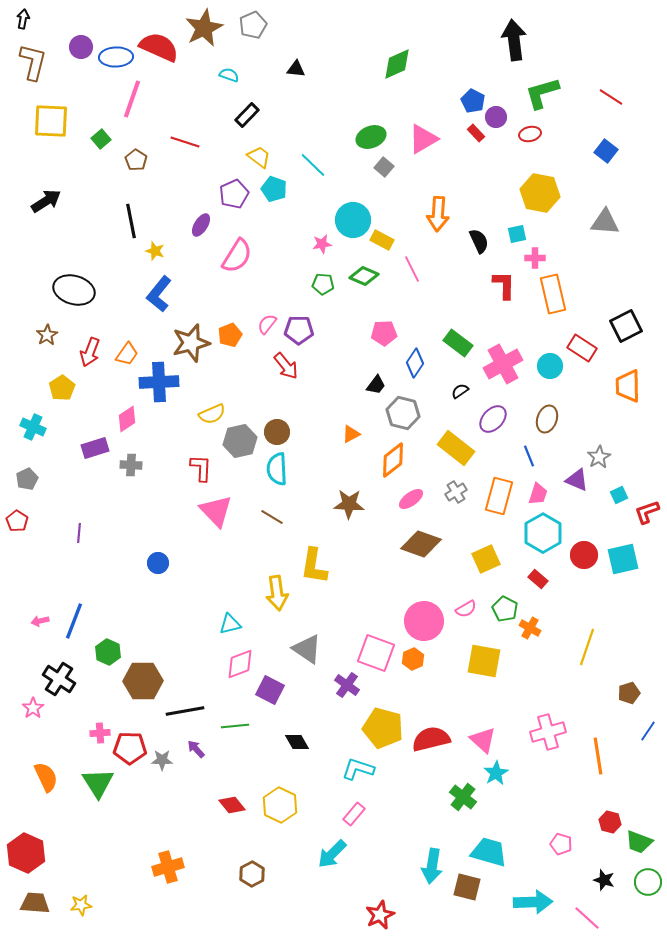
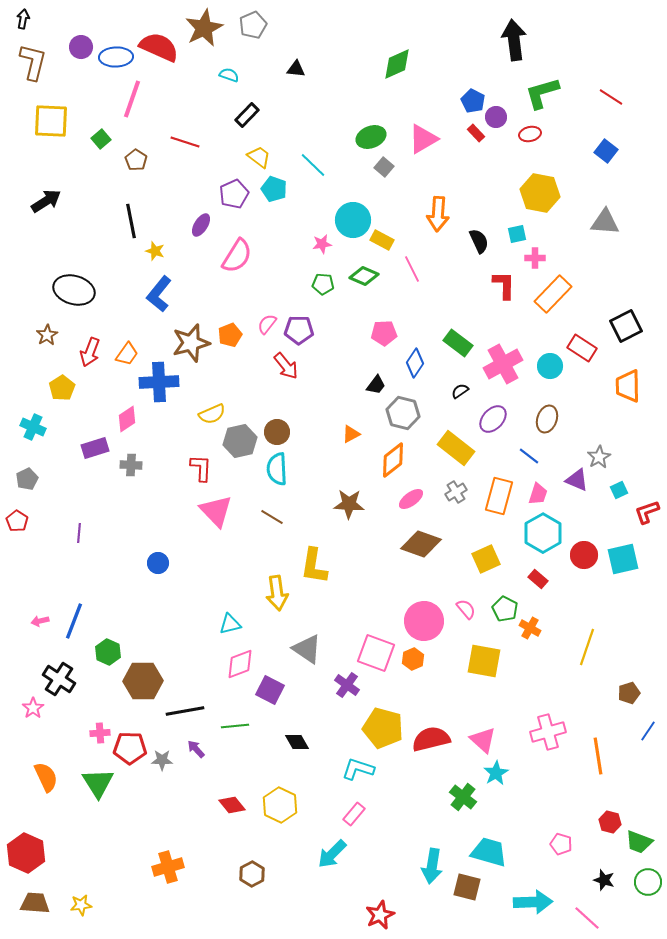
orange rectangle at (553, 294): rotated 57 degrees clockwise
blue line at (529, 456): rotated 30 degrees counterclockwise
cyan square at (619, 495): moved 5 px up
pink semicircle at (466, 609): rotated 100 degrees counterclockwise
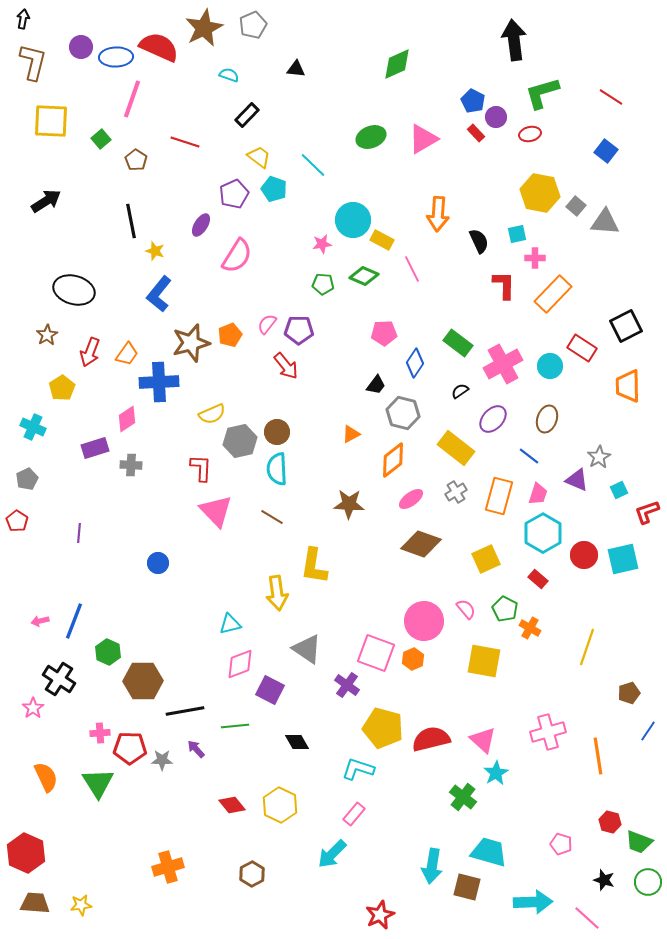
gray square at (384, 167): moved 192 px right, 39 px down
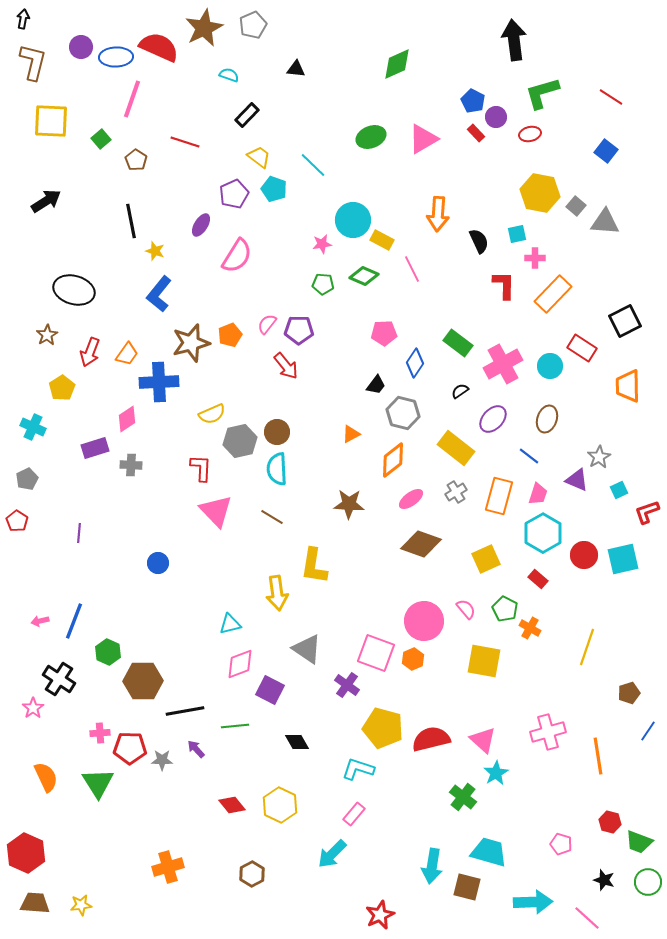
black square at (626, 326): moved 1 px left, 5 px up
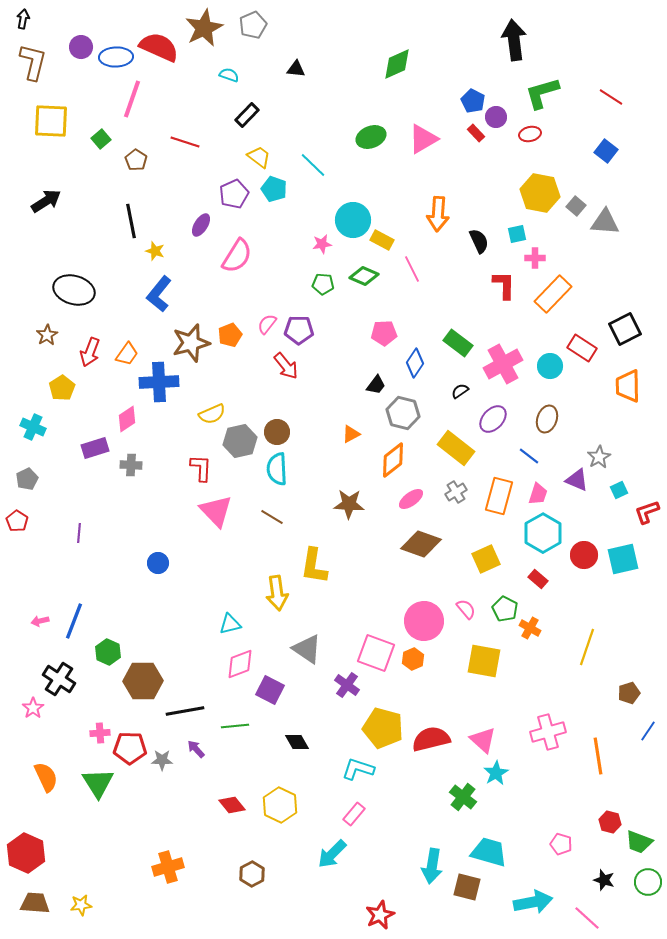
black square at (625, 321): moved 8 px down
cyan arrow at (533, 902): rotated 9 degrees counterclockwise
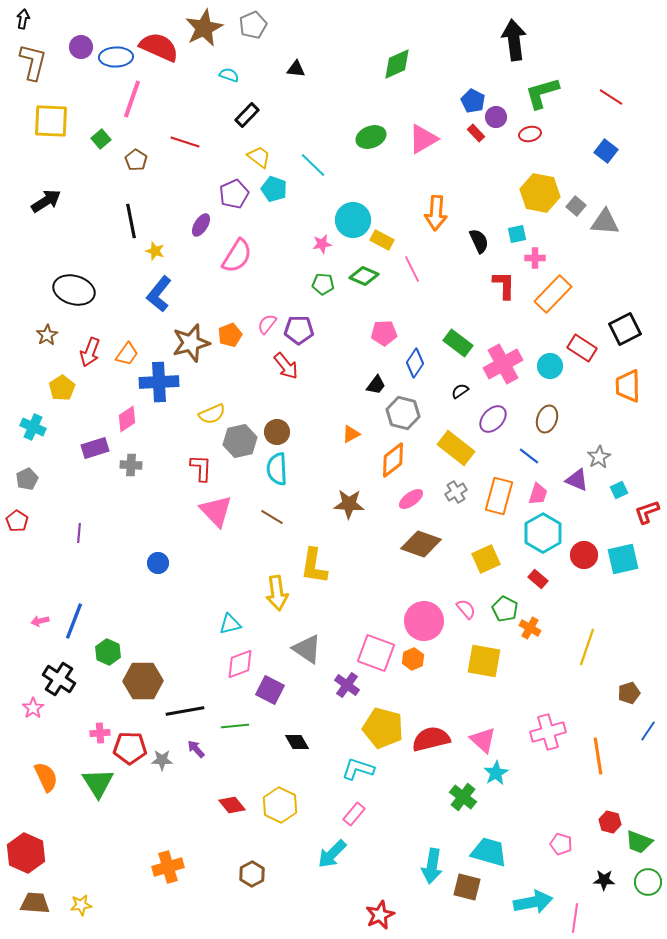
orange arrow at (438, 214): moved 2 px left, 1 px up
black star at (604, 880): rotated 15 degrees counterclockwise
pink line at (587, 918): moved 12 px left; rotated 56 degrees clockwise
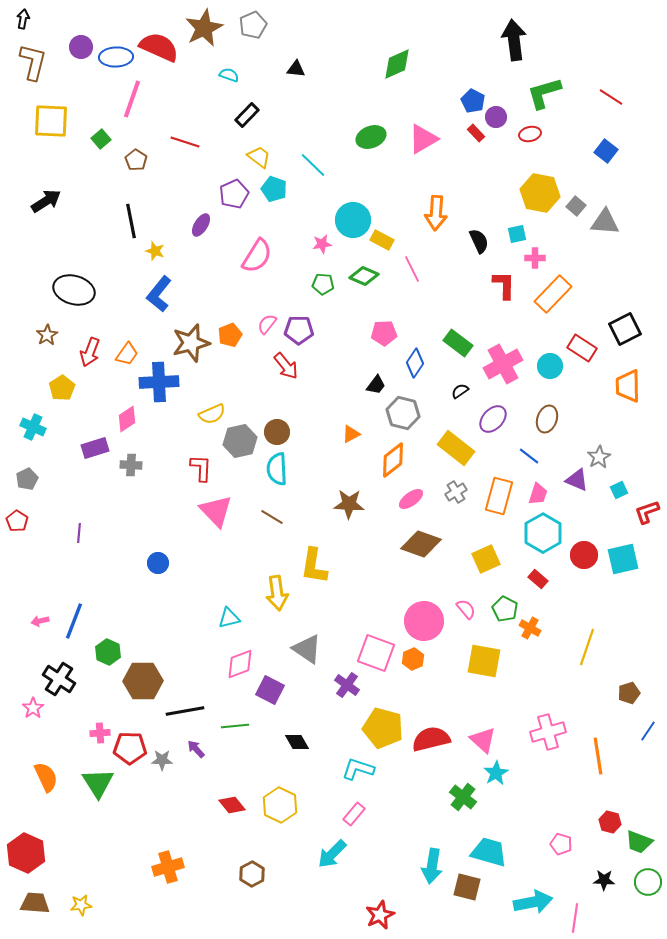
green L-shape at (542, 93): moved 2 px right
pink semicircle at (237, 256): moved 20 px right
cyan triangle at (230, 624): moved 1 px left, 6 px up
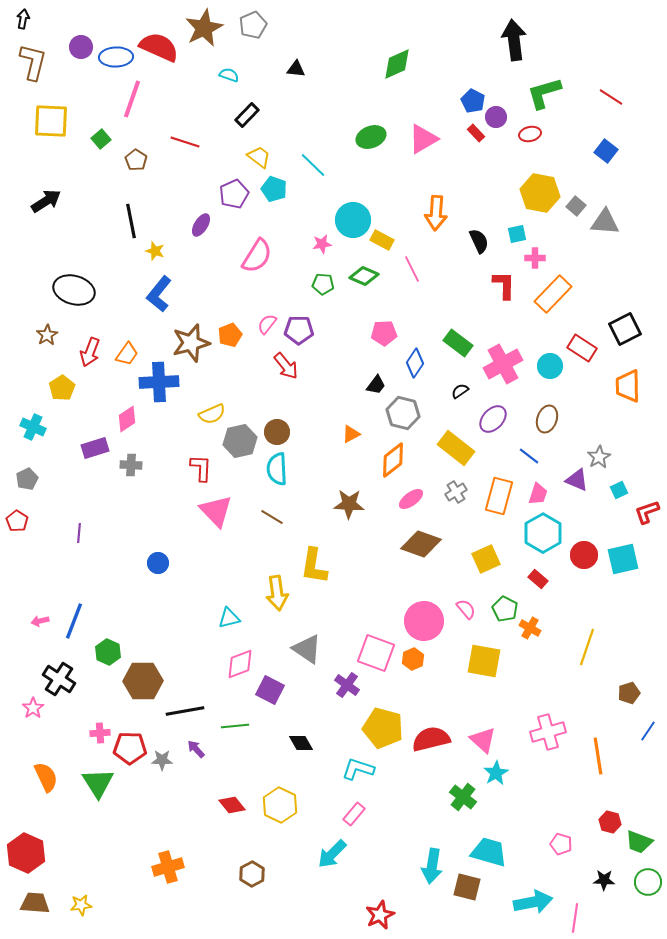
black diamond at (297, 742): moved 4 px right, 1 px down
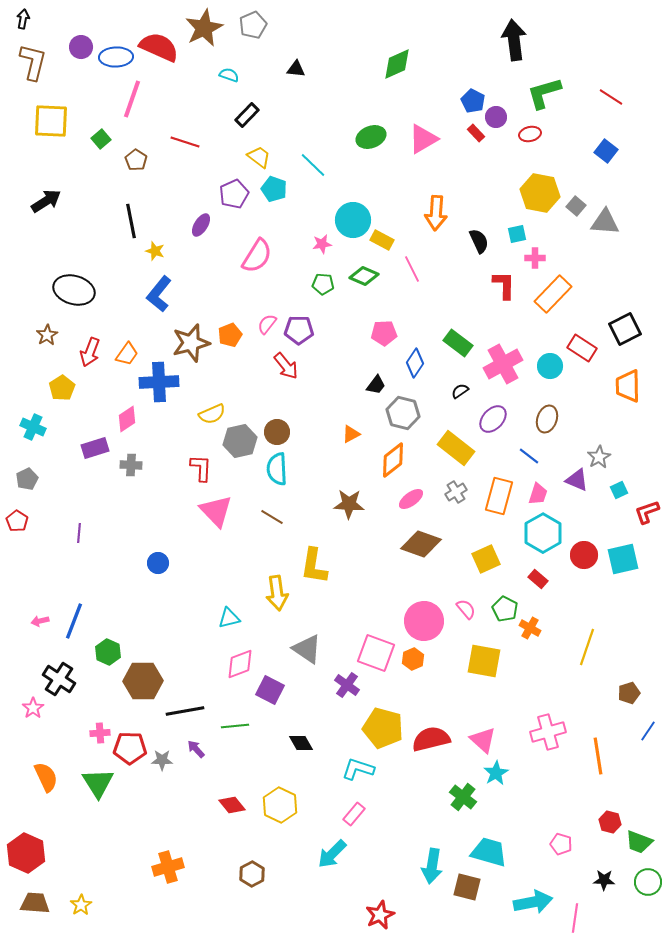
yellow star at (81, 905): rotated 25 degrees counterclockwise
